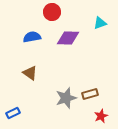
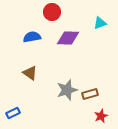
gray star: moved 1 px right, 8 px up
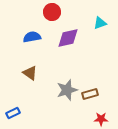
purple diamond: rotated 15 degrees counterclockwise
red star: moved 3 px down; rotated 24 degrees clockwise
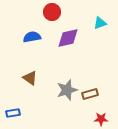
brown triangle: moved 5 px down
blue rectangle: rotated 16 degrees clockwise
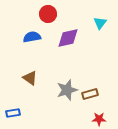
red circle: moved 4 px left, 2 px down
cyan triangle: rotated 32 degrees counterclockwise
red star: moved 2 px left
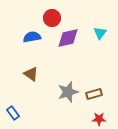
red circle: moved 4 px right, 4 px down
cyan triangle: moved 10 px down
brown triangle: moved 1 px right, 4 px up
gray star: moved 1 px right, 2 px down
brown rectangle: moved 4 px right
blue rectangle: rotated 64 degrees clockwise
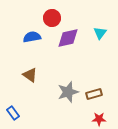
brown triangle: moved 1 px left, 1 px down
